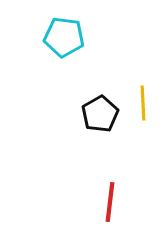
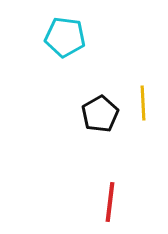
cyan pentagon: moved 1 px right
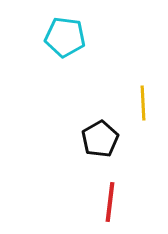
black pentagon: moved 25 px down
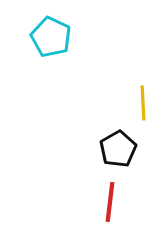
cyan pentagon: moved 14 px left; rotated 18 degrees clockwise
black pentagon: moved 18 px right, 10 px down
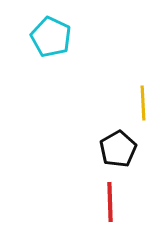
red line: rotated 9 degrees counterclockwise
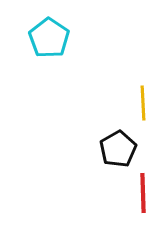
cyan pentagon: moved 2 px left, 1 px down; rotated 9 degrees clockwise
red line: moved 33 px right, 9 px up
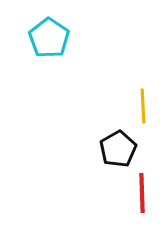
yellow line: moved 3 px down
red line: moved 1 px left
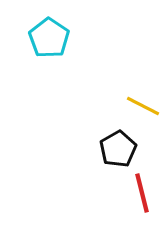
yellow line: rotated 60 degrees counterclockwise
red line: rotated 12 degrees counterclockwise
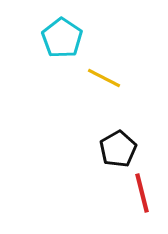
cyan pentagon: moved 13 px right
yellow line: moved 39 px left, 28 px up
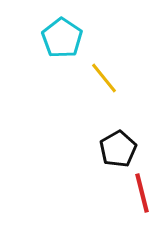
yellow line: rotated 24 degrees clockwise
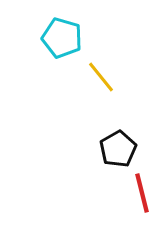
cyan pentagon: rotated 18 degrees counterclockwise
yellow line: moved 3 px left, 1 px up
